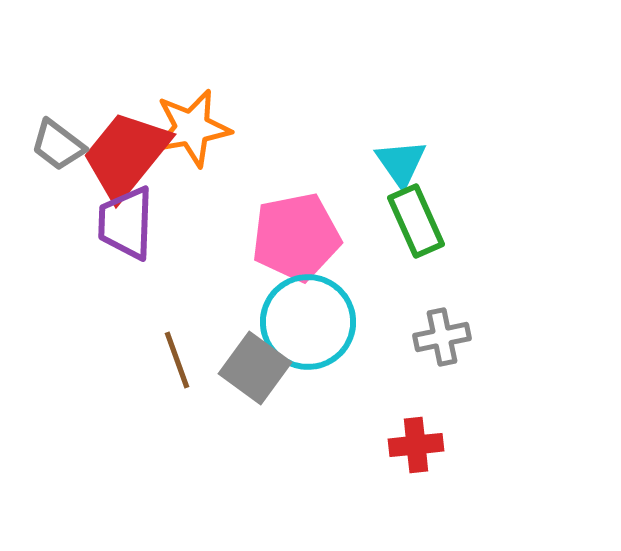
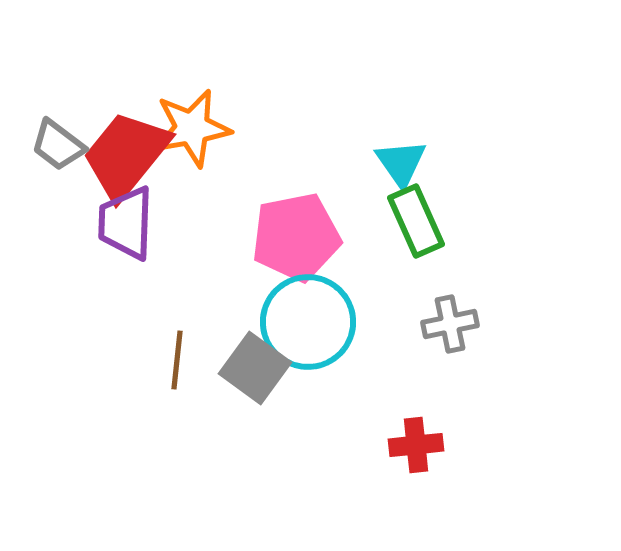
gray cross: moved 8 px right, 13 px up
brown line: rotated 26 degrees clockwise
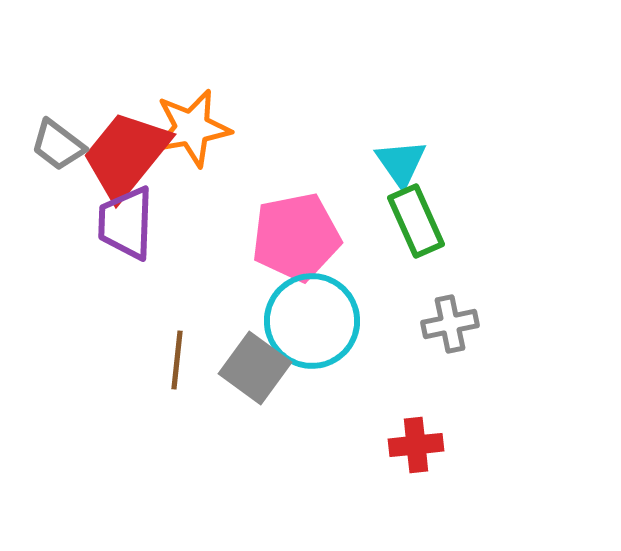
cyan circle: moved 4 px right, 1 px up
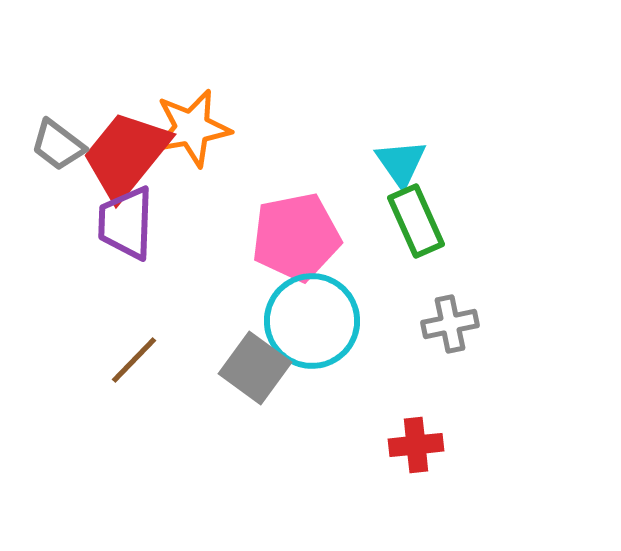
brown line: moved 43 px left; rotated 38 degrees clockwise
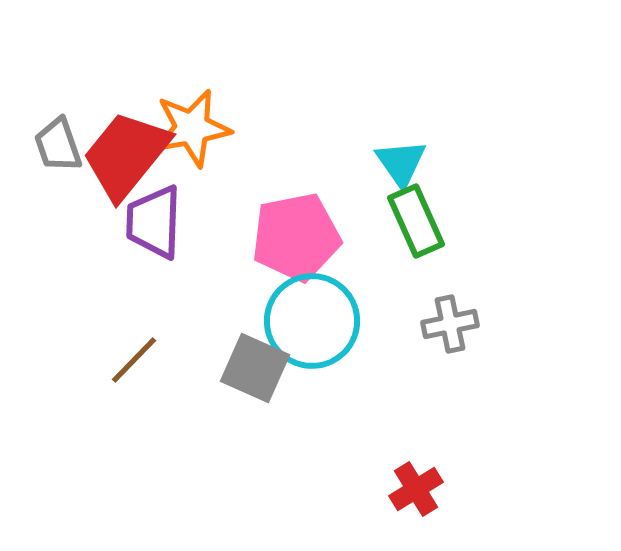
gray trapezoid: rotated 34 degrees clockwise
purple trapezoid: moved 28 px right, 1 px up
gray square: rotated 12 degrees counterclockwise
red cross: moved 44 px down; rotated 26 degrees counterclockwise
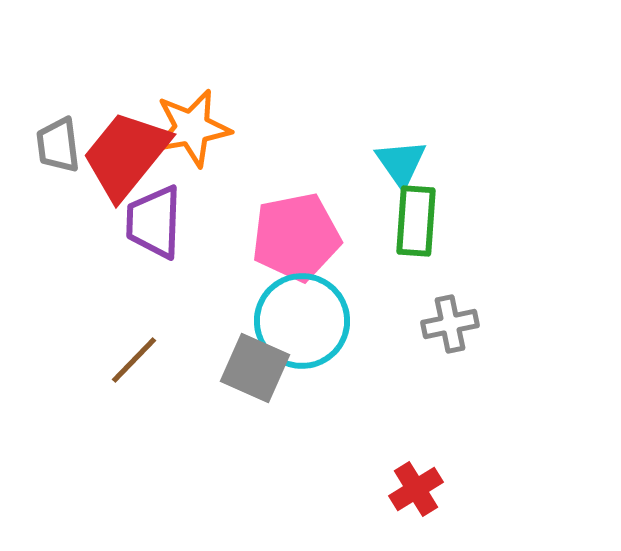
gray trapezoid: rotated 12 degrees clockwise
green rectangle: rotated 28 degrees clockwise
cyan circle: moved 10 px left
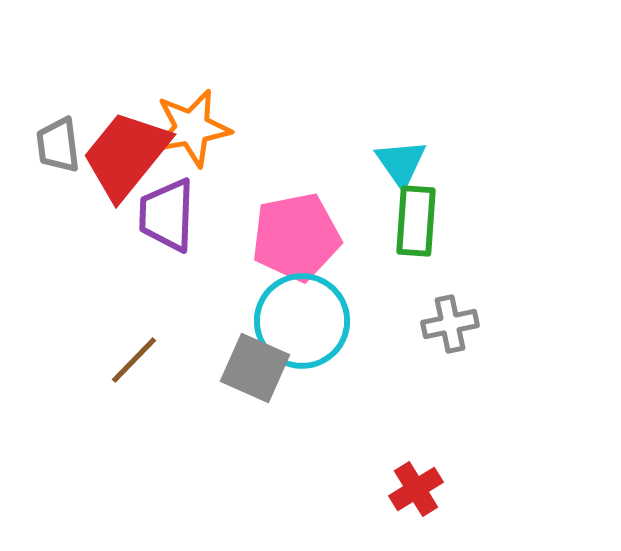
purple trapezoid: moved 13 px right, 7 px up
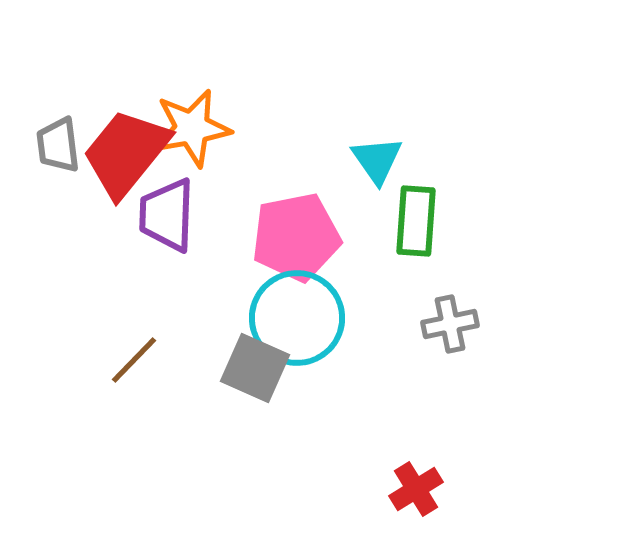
red trapezoid: moved 2 px up
cyan triangle: moved 24 px left, 3 px up
cyan circle: moved 5 px left, 3 px up
